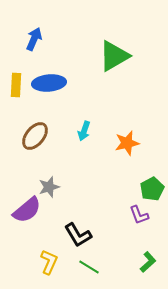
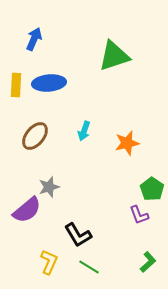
green triangle: rotated 12 degrees clockwise
green pentagon: rotated 10 degrees counterclockwise
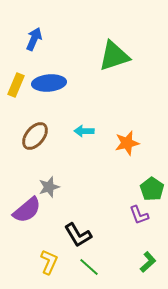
yellow rectangle: rotated 20 degrees clockwise
cyan arrow: rotated 72 degrees clockwise
green line: rotated 10 degrees clockwise
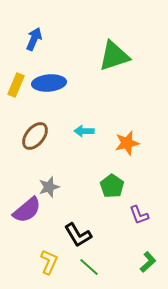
green pentagon: moved 40 px left, 3 px up
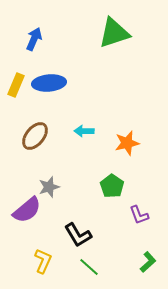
green triangle: moved 23 px up
yellow L-shape: moved 6 px left, 1 px up
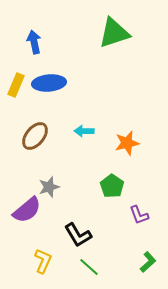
blue arrow: moved 3 px down; rotated 35 degrees counterclockwise
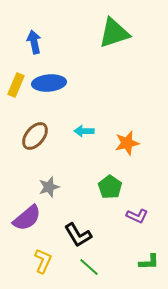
green pentagon: moved 2 px left, 1 px down
purple semicircle: moved 8 px down
purple L-shape: moved 2 px left, 1 px down; rotated 45 degrees counterclockwise
green L-shape: moved 1 px right; rotated 40 degrees clockwise
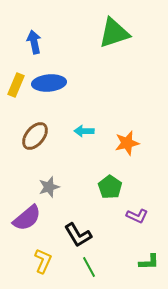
green line: rotated 20 degrees clockwise
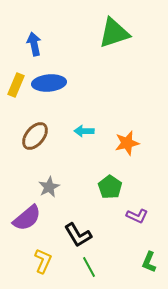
blue arrow: moved 2 px down
gray star: rotated 10 degrees counterclockwise
green L-shape: rotated 115 degrees clockwise
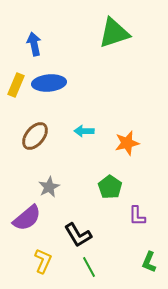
purple L-shape: rotated 65 degrees clockwise
